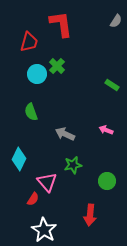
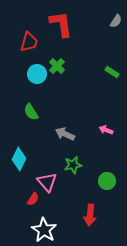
green rectangle: moved 13 px up
green semicircle: rotated 12 degrees counterclockwise
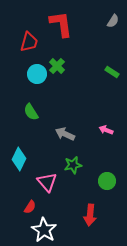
gray semicircle: moved 3 px left
red semicircle: moved 3 px left, 8 px down
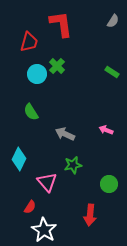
green circle: moved 2 px right, 3 px down
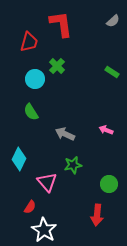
gray semicircle: rotated 16 degrees clockwise
cyan circle: moved 2 px left, 5 px down
red arrow: moved 7 px right
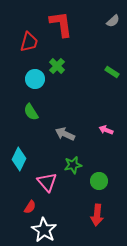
green circle: moved 10 px left, 3 px up
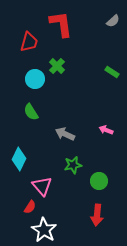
pink triangle: moved 5 px left, 4 px down
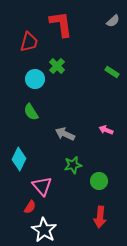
red arrow: moved 3 px right, 2 px down
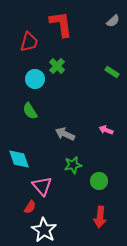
green semicircle: moved 1 px left, 1 px up
cyan diamond: rotated 45 degrees counterclockwise
